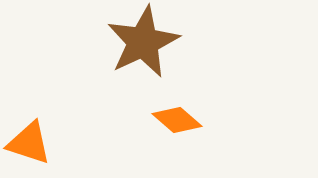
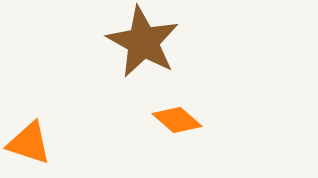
brown star: rotated 18 degrees counterclockwise
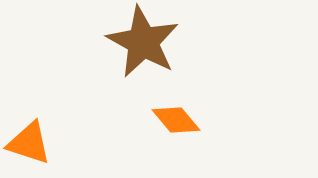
orange diamond: moved 1 px left; rotated 9 degrees clockwise
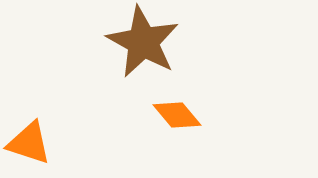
orange diamond: moved 1 px right, 5 px up
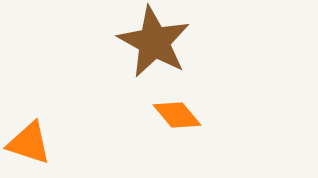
brown star: moved 11 px right
